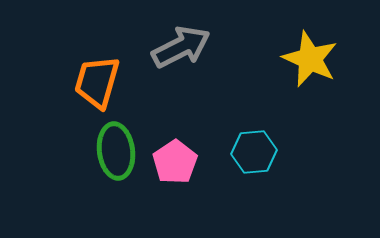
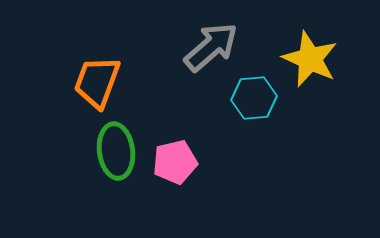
gray arrow: moved 30 px right; rotated 14 degrees counterclockwise
orange trapezoid: rotated 4 degrees clockwise
cyan hexagon: moved 54 px up
pink pentagon: rotated 21 degrees clockwise
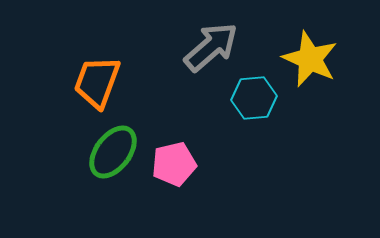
green ellipse: moved 3 px left, 1 px down; rotated 44 degrees clockwise
pink pentagon: moved 1 px left, 2 px down
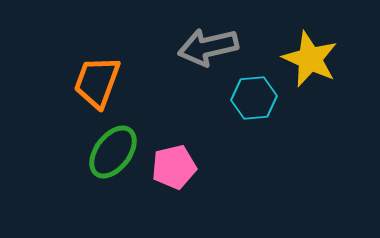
gray arrow: moved 3 px left; rotated 152 degrees counterclockwise
pink pentagon: moved 3 px down
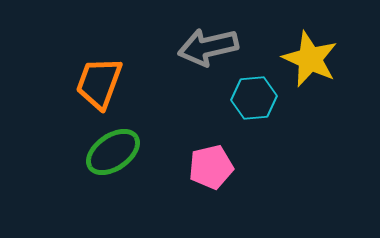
orange trapezoid: moved 2 px right, 1 px down
green ellipse: rotated 18 degrees clockwise
pink pentagon: moved 37 px right
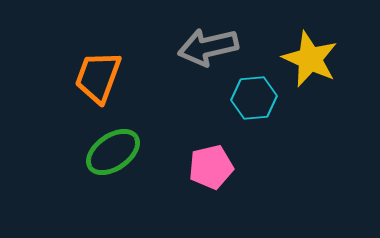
orange trapezoid: moved 1 px left, 6 px up
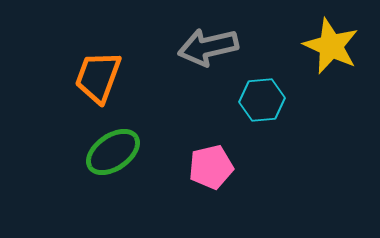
yellow star: moved 21 px right, 13 px up
cyan hexagon: moved 8 px right, 2 px down
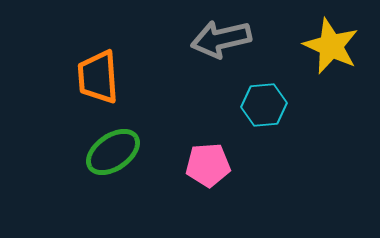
gray arrow: moved 13 px right, 8 px up
orange trapezoid: rotated 24 degrees counterclockwise
cyan hexagon: moved 2 px right, 5 px down
pink pentagon: moved 3 px left, 2 px up; rotated 9 degrees clockwise
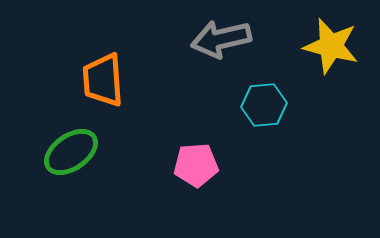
yellow star: rotated 10 degrees counterclockwise
orange trapezoid: moved 5 px right, 3 px down
green ellipse: moved 42 px left
pink pentagon: moved 12 px left
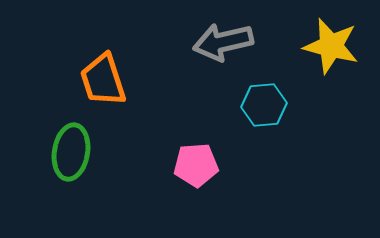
gray arrow: moved 2 px right, 3 px down
orange trapezoid: rotated 14 degrees counterclockwise
green ellipse: rotated 46 degrees counterclockwise
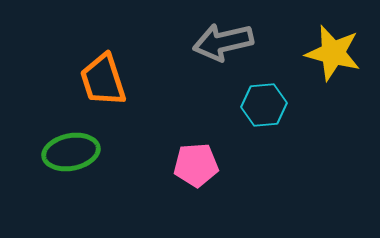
yellow star: moved 2 px right, 7 px down
green ellipse: rotated 70 degrees clockwise
